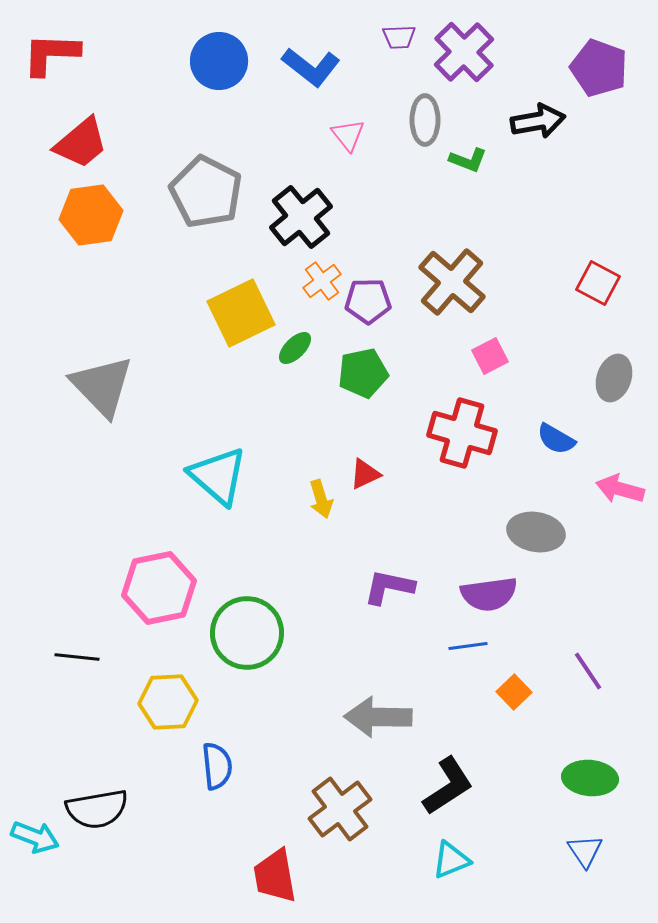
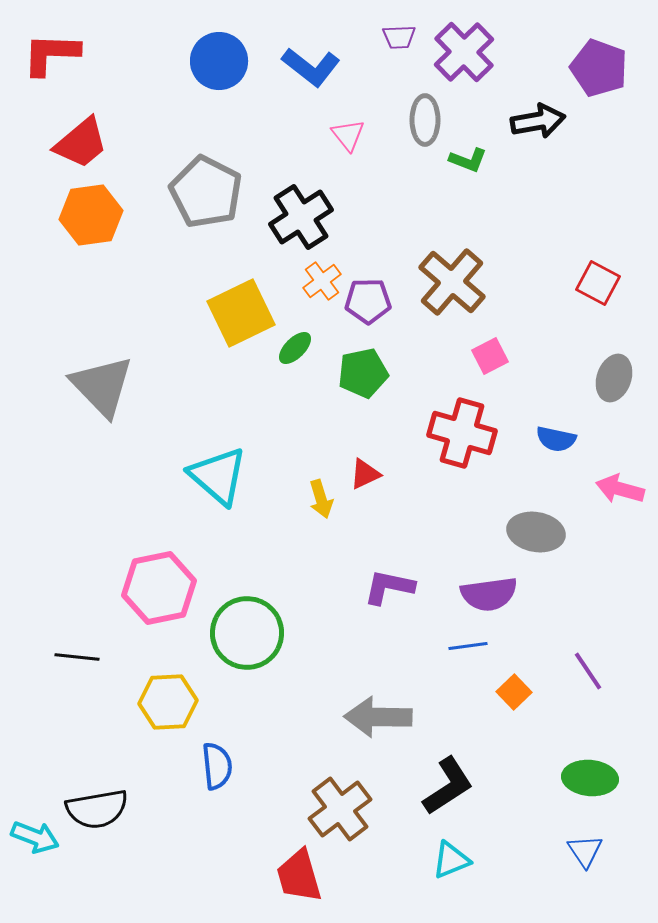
black cross at (301, 217): rotated 6 degrees clockwise
blue semicircle at (556, 439): rotated 18 degrees counterclockwise
red trapezoid at (275, 876): moved 24 px right; rotated 6 degrees counterclockwise
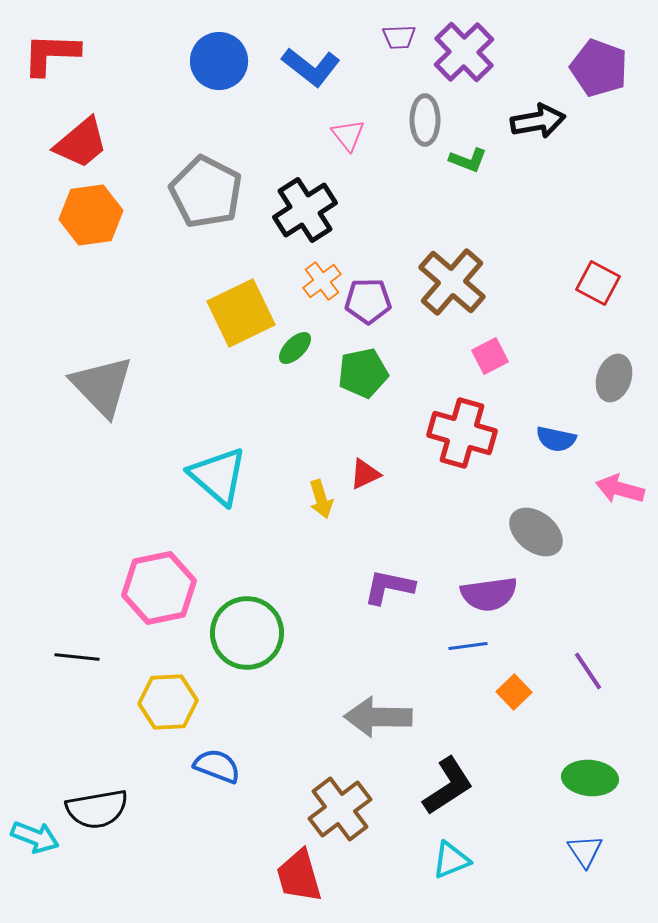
black cross at (301, 217): moved 4 px right, 7 px up
gray ellipse at (536, 532): rotated 28 degrees clockwise
blue semicircle at (217, 766): rotated 63 degrees counterclockwise
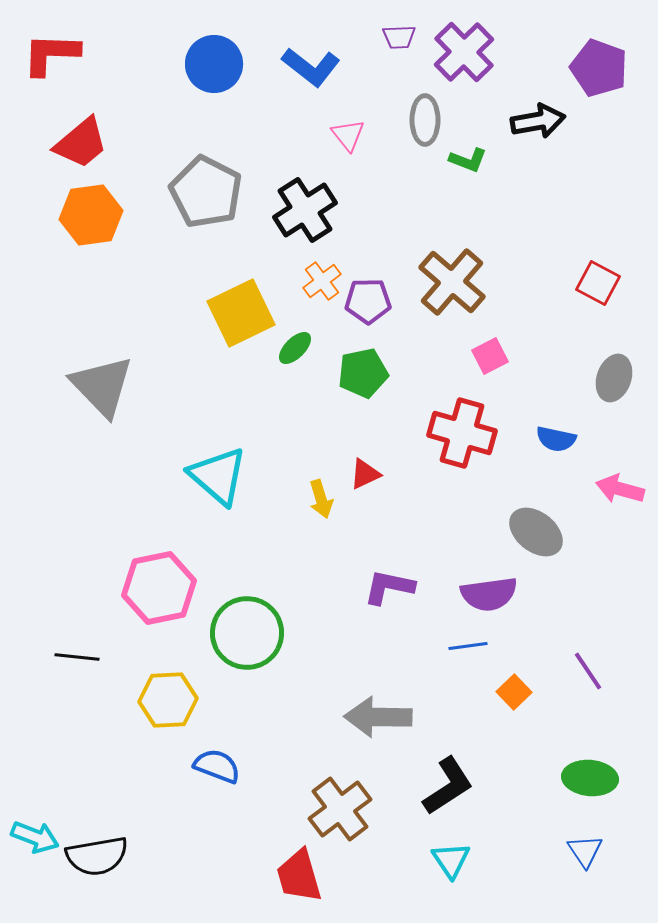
blue circle at (219, 61): moved 5 px left, 3 px down
yellow hexagon at (168, 702): moved 2 px up
black semicircle at (97, 809): moved 47 px down
cyan triangle at (451, 860): rotated 42 degrees counterclockwise
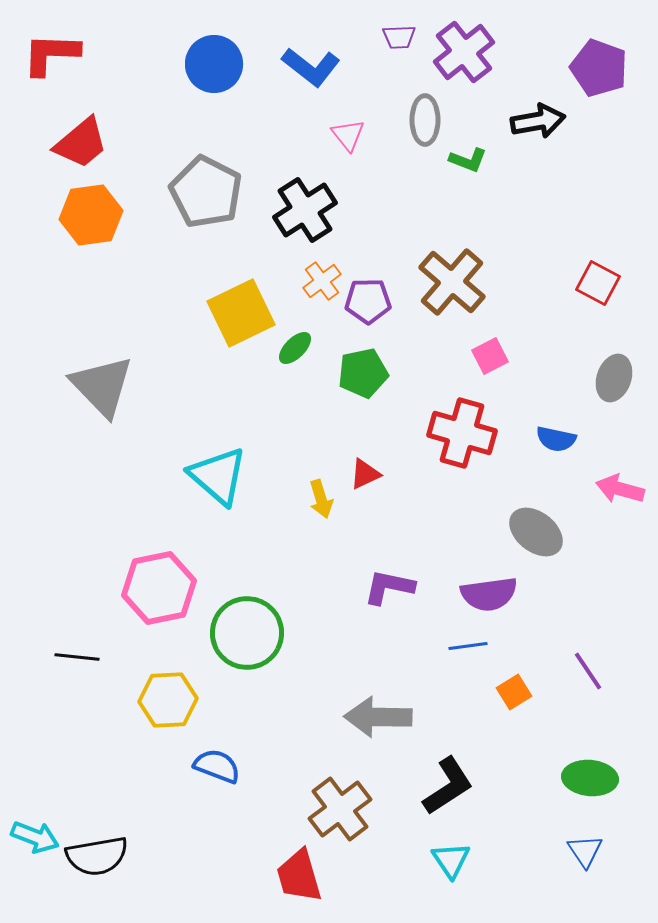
purple cross at (464, 52): rotated 6 degrees clockwise
orange square at (514, 692): rotated 12 degrees clockwise
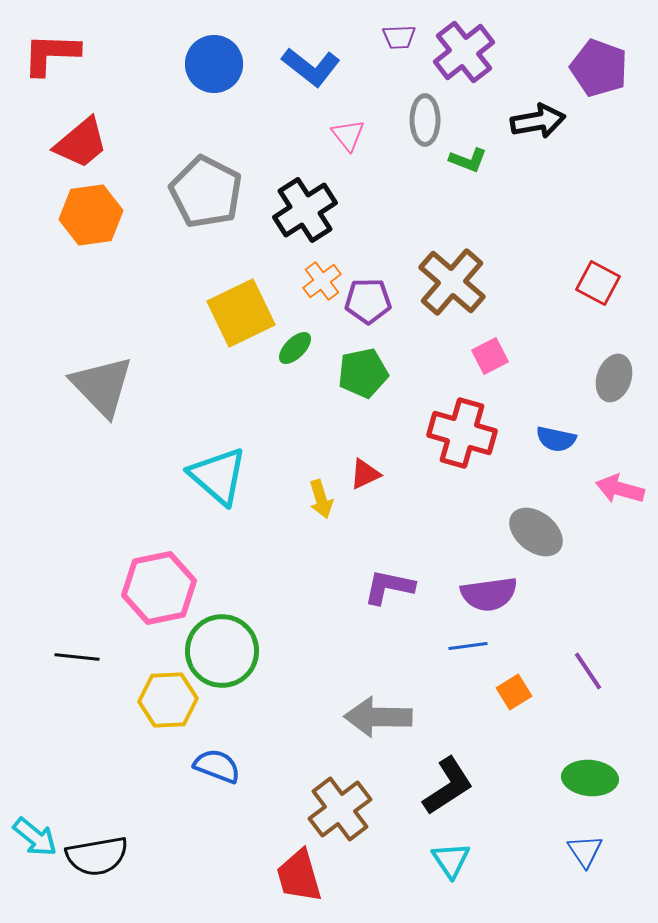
green circle at (247, 633): moved 25 px left, 18 px down
cyan arrow at (35, 837): rotated 18 degrees clockwise
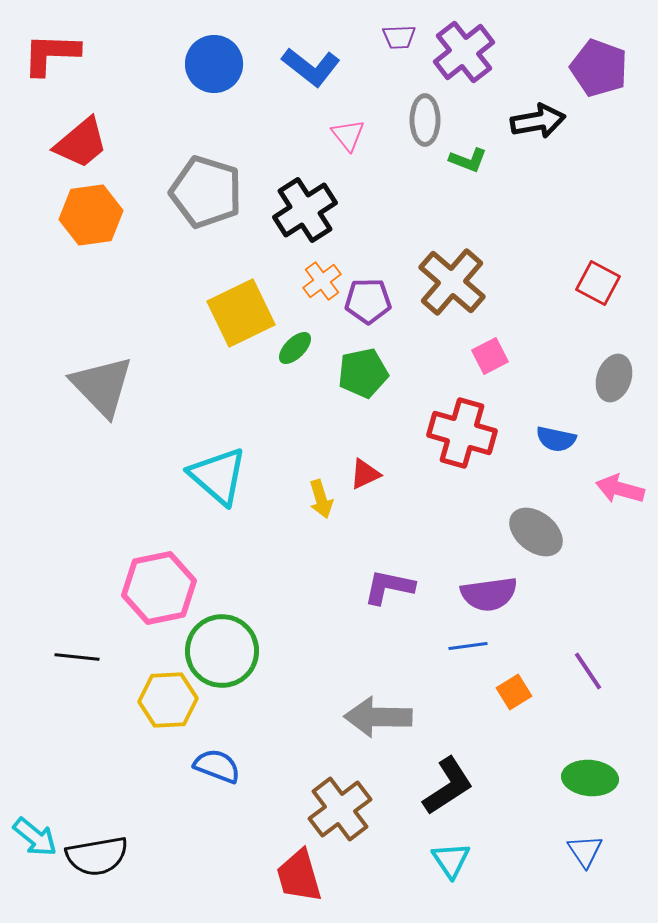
gray pentagon at (206, 192): rotated 10 degrees counterclockwise
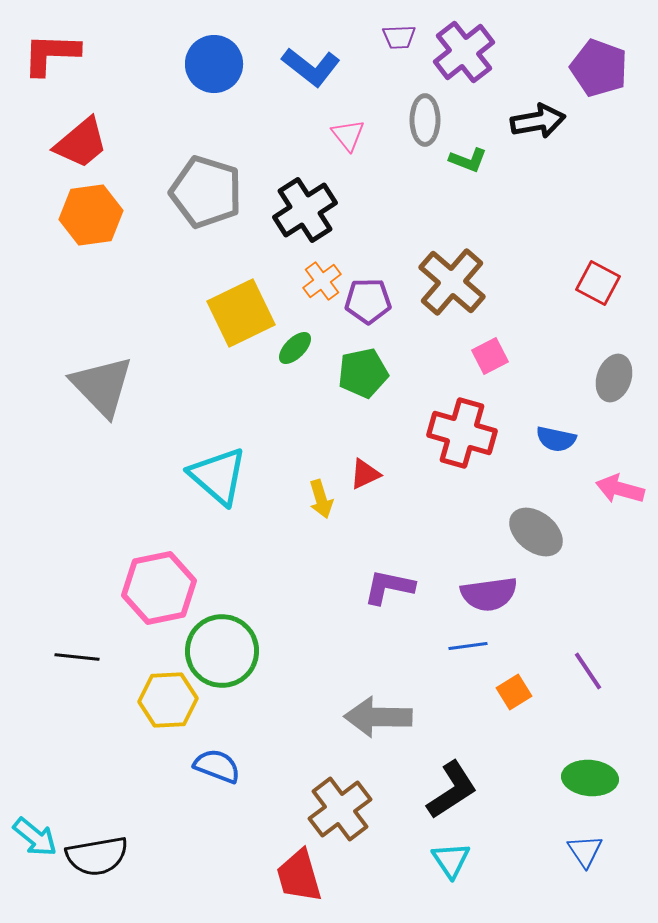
black L-shape at (448, 786): moved 4 px right, 4 px down
